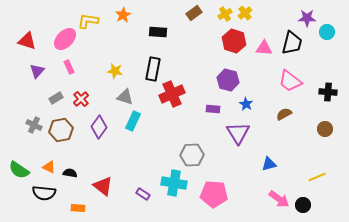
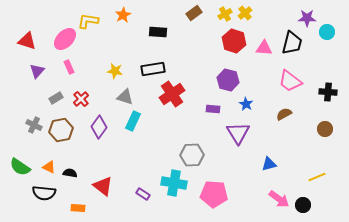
black rectangle at (153, 69): rotated 70 degrees clockwise
red cross at (172, 94): rotated 10 degrees counterclockwise
green semicircle at (19, 170): moved 1 px right, 3 px up
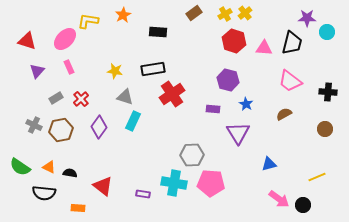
purple rectangle at (143, 194): rotated 24 degrees counterclockwise
pink pentagon at (214, 194): moved 3 px left, 11 px up
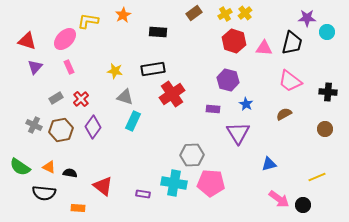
purple triangle at (37, 71): moved 2 px left, 4 px up
purple diamond at (99, 127): moved 6 px left
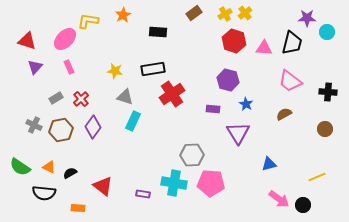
black semicircle at (70, 173): rotated 40 degrees counterclockwise
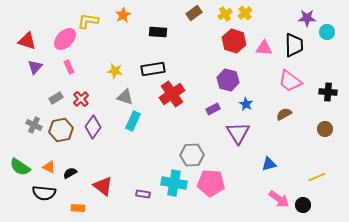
black trapezoid at (292, 43): moved 2 px right, 2 px down; rotated 15 degrees counterclockwise
purple rectangle at (213, 109): rotated 32 degrees counterclockwise
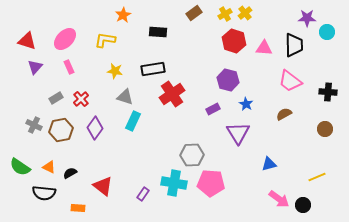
yellow L-shape at (88, 21): moved 17 px right, 19 px down
purple diamond at (93, 127): moved 2 px right, 1 px down
purple rectangle at (143, 194): rotated 64 degrees counterclockwise
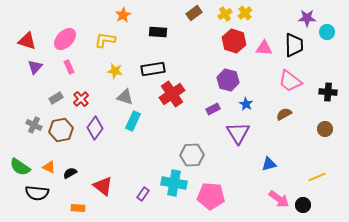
pink pentagon at (211, 183): moved 13 px down
black semicircle at (44, 193): moved 7 px left
